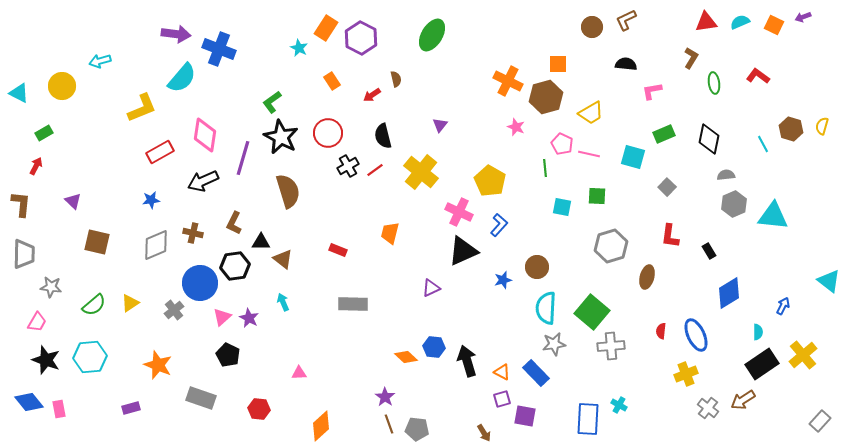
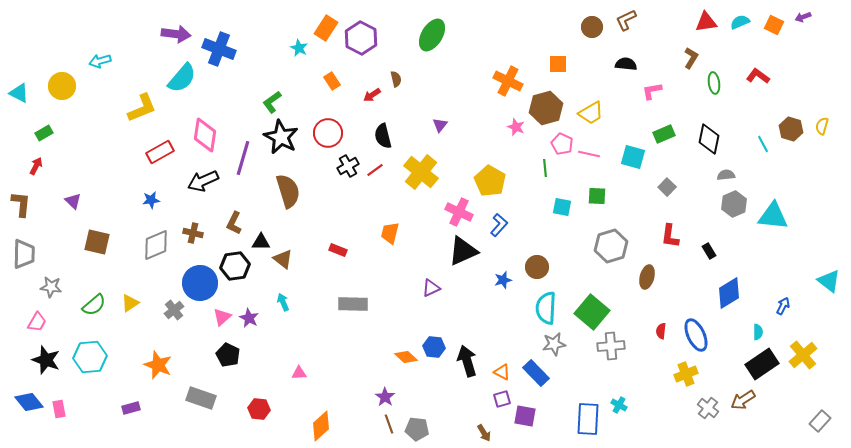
brown hexagon at (546, 97): moved 11 px down
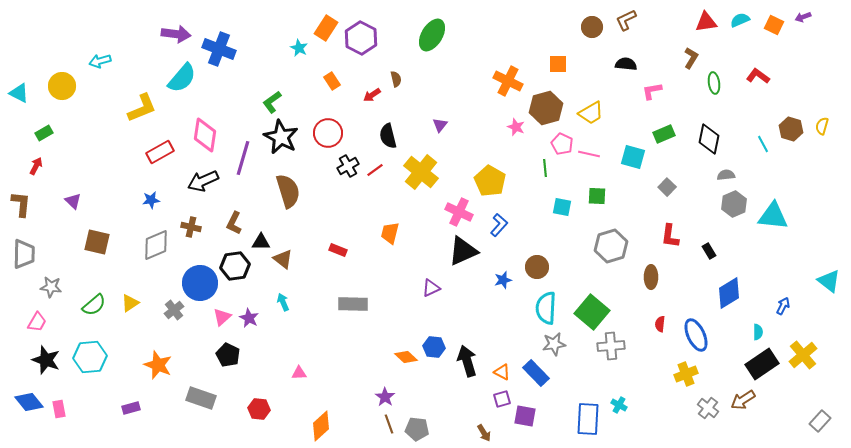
cyan semicircle at (740, 22): moved 2 px up
black semicircle at (383, 136): moved 5 px right
brown cross at (193, 233): moved 2 px left, 6 px up
brown ellipse at (647, 277): moved 4 px right; rotated 15 degrees counterclockwise
red semicircle at (661, 331): moved 1 px left, 7 px up
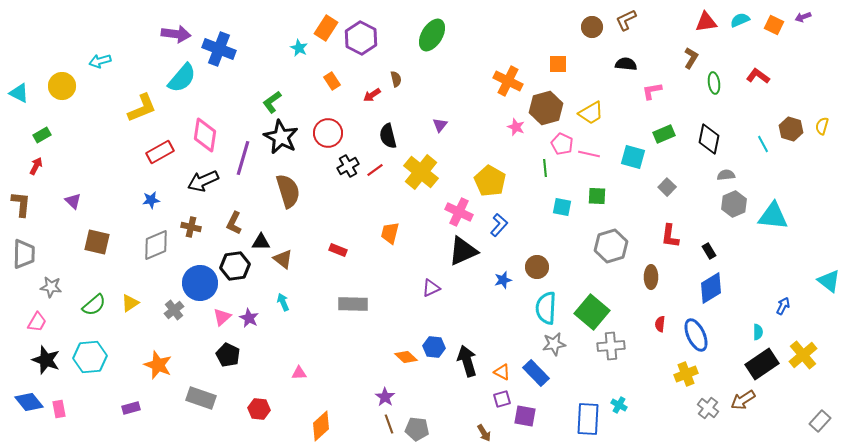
green rectangle at (44, 133): moved 2 px left, 2 px down
blue diamond at (729, 293): moved 18 px left, 5 px up
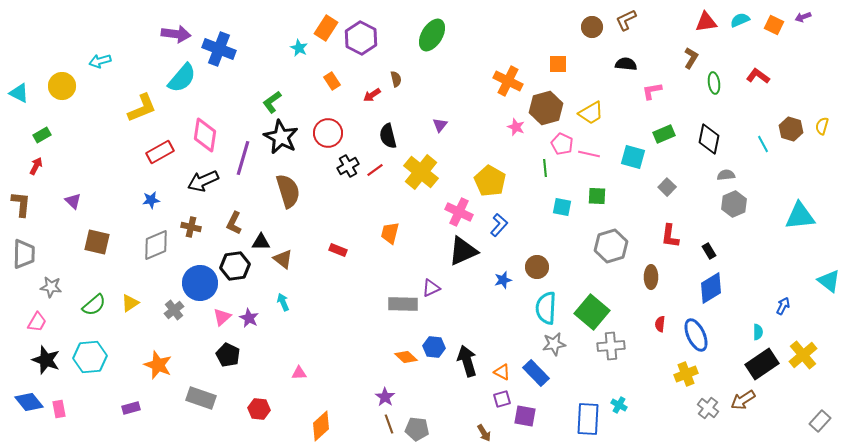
cyan triangle at (773, 216): moved 27 px right; rotated 12 degrees counterclockwise
gray rectangle at (353, 304): moved 50 px right
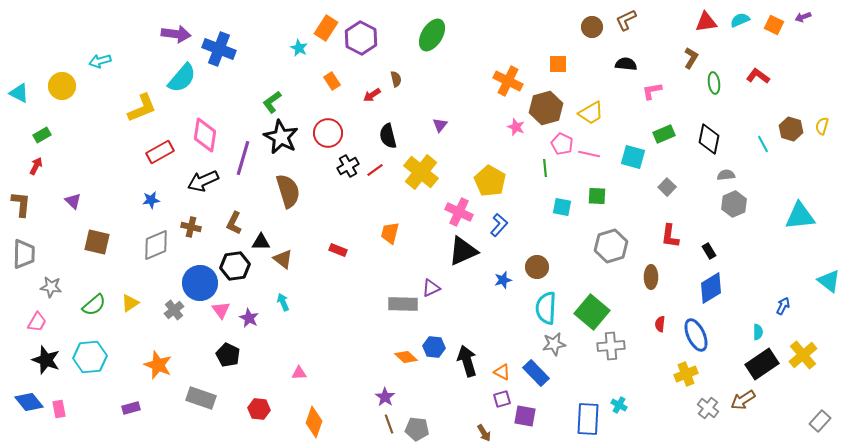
pink triangle at (222, 317): moved 1 px left, 7 px up; rotated 24 degrees counterclockwise
orange diamond at (321, 426): moved 7 px left, 4 px up; rotated 28 degrees counterclockwise
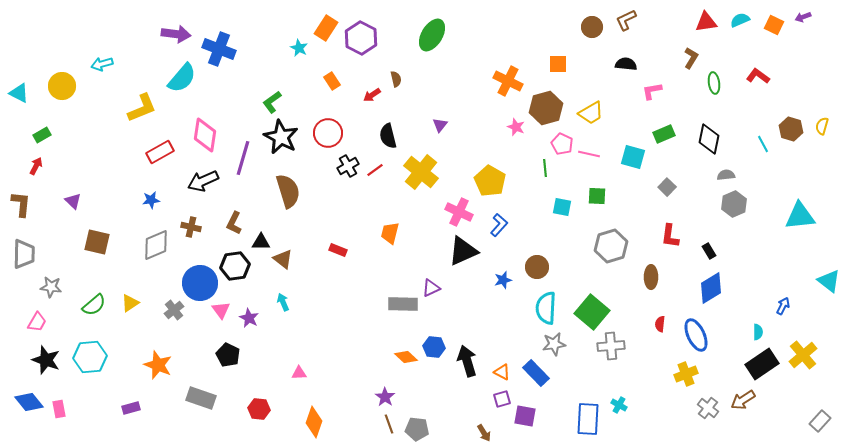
cyan arrow at (100, 61): moved 2 px right, 3 px down
